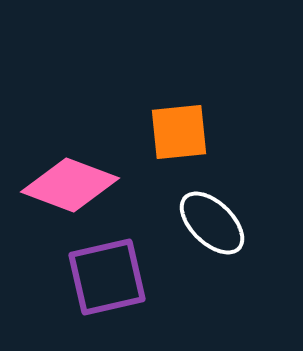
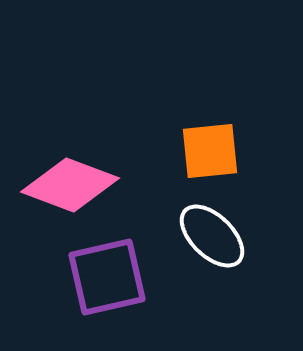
orange square: moved 31 px right, 19 px down
white ellipse: moved 13 px down
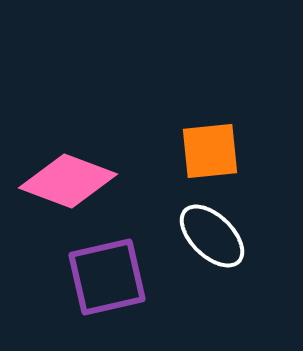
pink diamond: moved 2 px left, 4 px up
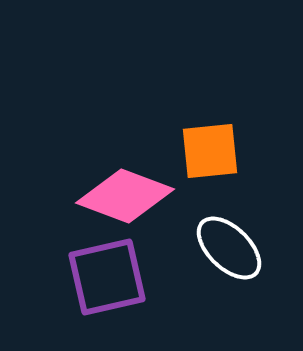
pink diamond: moved 57 px right, 15 px down
white ellipse: moved 17 px right, 12 px down
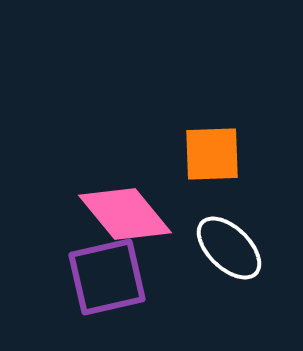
orange square: moved 2 px right, 3 px down; rotated 4 degrees clockwise
pink diamond: moved 18 px down; rotated 30 degrees clockwise
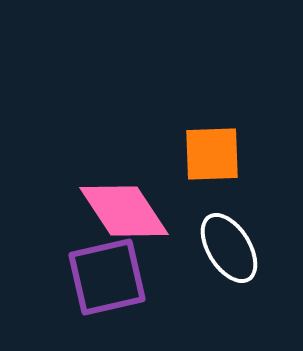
pink diamond: moved 1 px left, 3 px up; rotated 6 degrees clockwise
white ellipse: rotated 14 degrees clockwise
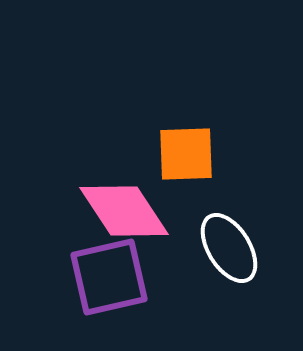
orange square: moved 26 px left
purple square: moved 2 px right
